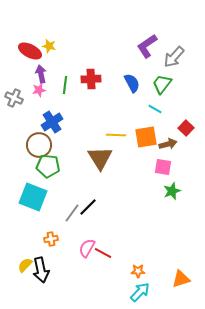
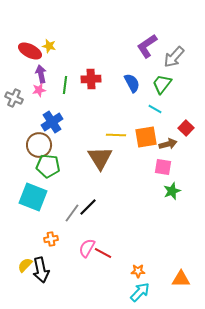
orange triangle: rotated 18 degrees clockwise
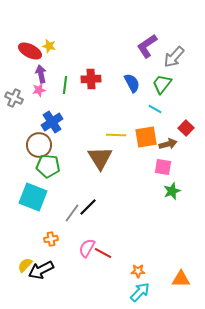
black arrow: rotated 75 degrees clockwise
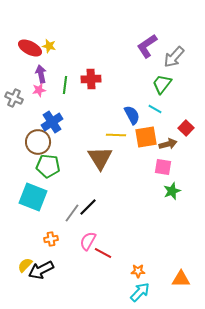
red ellipse: moved 3 px up
blue semicircle: moved 32 px down
brown circle: moved 1 px left, 3 px up
pink semicircle: moved 1 px right, 7 px up
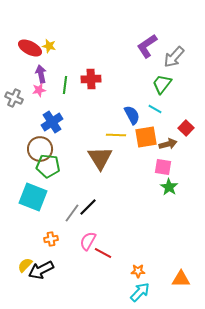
brown circle: moved 2 px right, 7 px down
green star: moved 3 px left, 4 px up; rotated 18 degrees counterclockwise
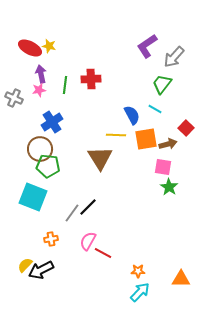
orange square: moved 2 px down
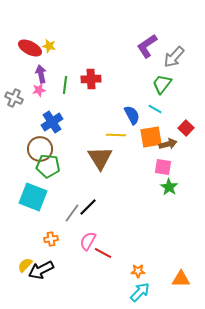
orange square: moved 5 px right, 2 px up
